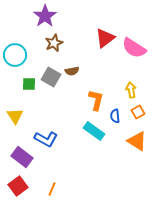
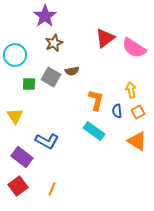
blue semicircle: moved 2 px right, 5 px up
blue L-shape: moved 1 px right, 2 px down
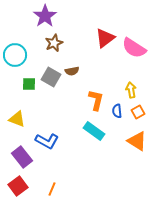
yellow triangle: moved 2 px right, 3 px down; rotated 36 degrees counterclockwise
purple rectangle: rotated 15 degrees clockwise
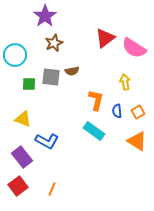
gray square: rotated 24 degrees counterclockwise
yellow arrow: moved 6 px left, 8 px up
yellow triangle: moved 6 px right
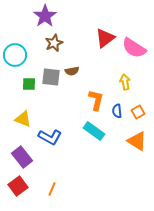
blue L-shape: moved 3 px right, 4 px up
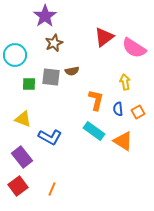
red triangle: moved 1 px left, 1 px up
blue semicircle: moved 1 px right, 2 px up
orange triangle: moved 14 px left
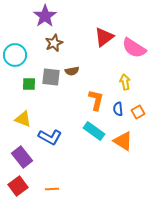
orange line: rotated 64 degrees clockwise
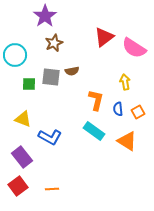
orange triangle: moved 4 px right
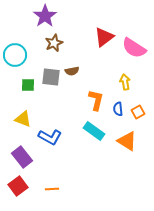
green square: moved 1 px left, 1 px down
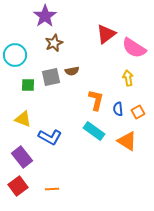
red triangle: moved 2 px right, 3 px up
gray square: rotated 18 degrees counterclockwise
yellow arrow: moved 3 px right, 4 px up
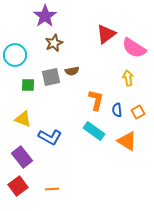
blue semicircle: moved 1 px left, 1 px down
